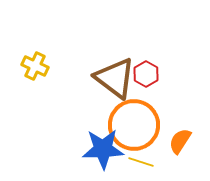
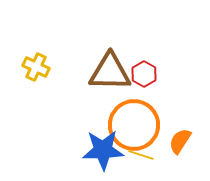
yellow cross: moved 1 px right, 1 px down
red hexagon: moved 2 px left
brown triangle: moved 5 px left, 6 px up; rotated 36 degrees counterclockwise
blue star: moved 1 px down
yellow line: moved 7 px up
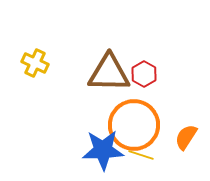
yellow cross: moved 1 px left, 4 px up
brown triangle: moved 1 px left, 1 px down
orange semicircle: moved 6 px right, 4 px up
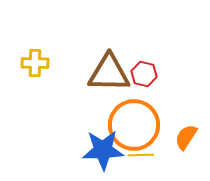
yellow cross: rotated 24 degrees counterclockwise
red hexagon: rotated 15 degrees counterclockwise
yellow line: rotated 20 degrees counterclockwise
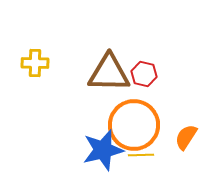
blue star: rotated 12 degrees counterclockwise
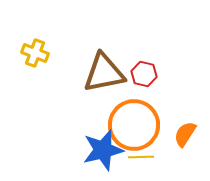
yellow cross: moved 10 px up; rotated 20 degrees clockwise
brown triangle: moved 5 px left; rotated 12 degrees counterclockwise
orange semicircle: moved 1 px left, 3 px up
yellow line: moved 2 px down
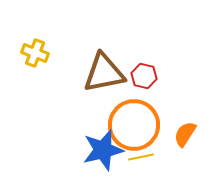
red hexagon: moved 2 px down
yellow line: rotated 10 degrees counterclockwise
